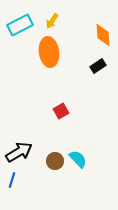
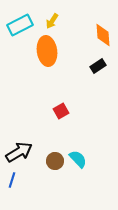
orange ellipse: moved 2 px left, 1 px up
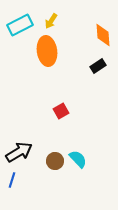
yellow arrow: moved 1 px left
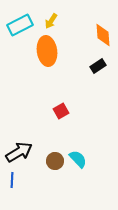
blue line: rotated 14 degrees counterclockwise
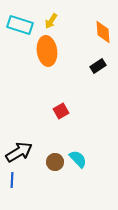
cyan rectangle: rotated 45 degrees clockwise
orange diamond: moved 3 px up
brown circle: moved 1 px down
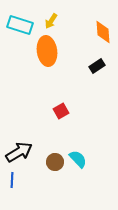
black rectangle: moved 1 px left
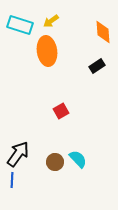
yellow arrow: rotated 21 degrees clockwise
black arrow: moved 1 px left, 2 px down; rotated 24 degrees counterclockwise
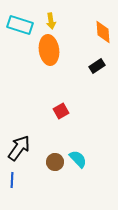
yellow arrow: rotated 63 degrees counterclockwise
orange ellipse: moved 2 px right, 1 px up
black arrow: moved 1 px right, 6 px up
